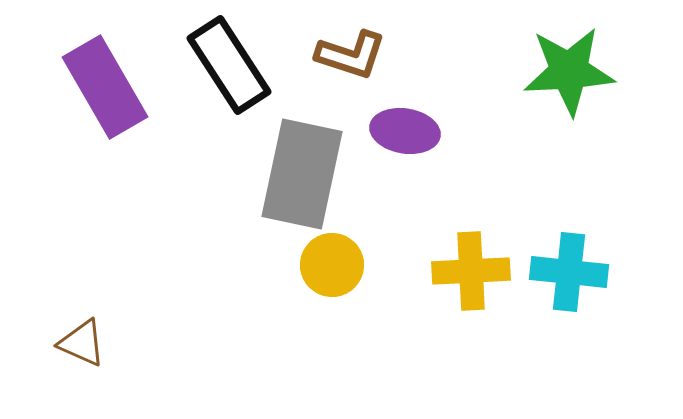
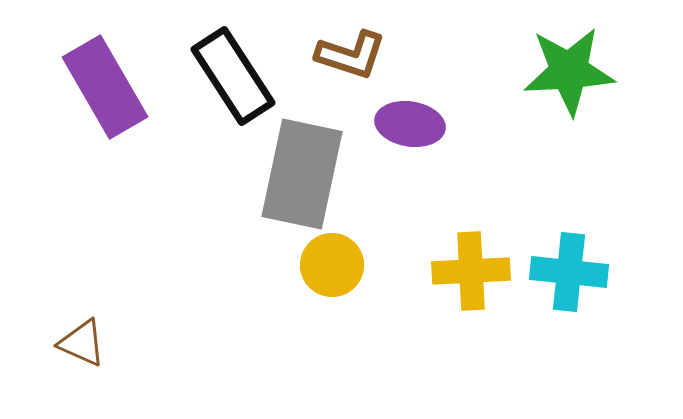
black rectangle: moved 4 px right, 11 px down
purple ellipse: moved 5 px right, 7 px up
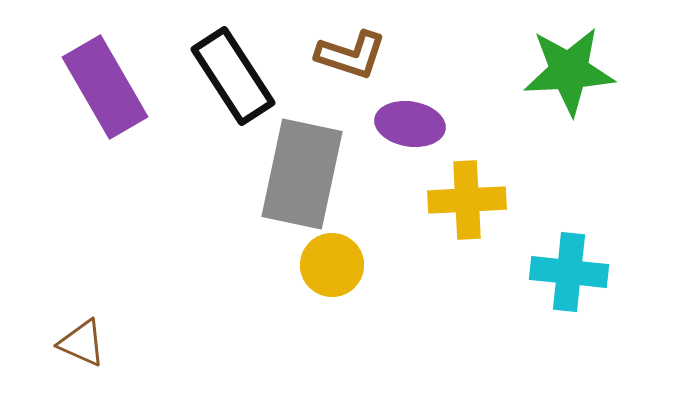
yellow cross: moved 4 px left, 71 px up
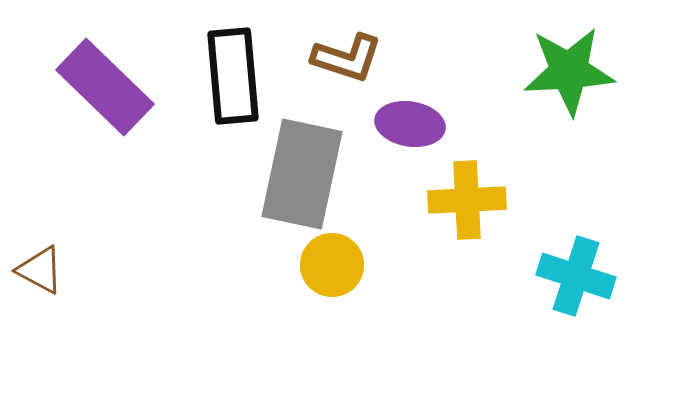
brown L-shape: moved 4 px left, 3 px down
black rectangle: rotated 28 degrees clockwise
purple rectangle: rotated 16 degrees counterclockwise
cyan cross: moved 7 px right, 4 px down; rotated 12 degrees clockwise
brown triangle: moved 42 px left, 73 px up; rotated 4 degrees clockwise
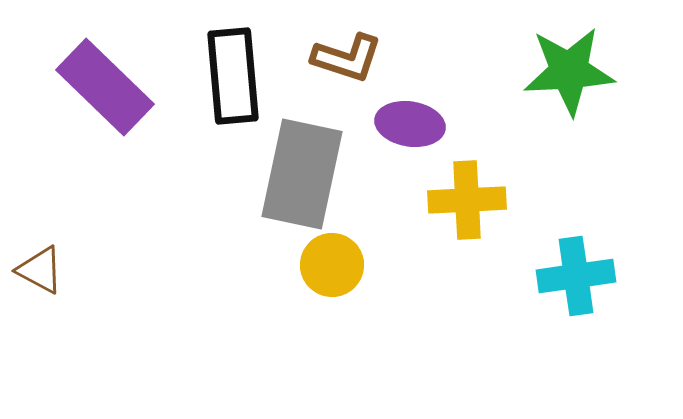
cyan cross: rotated 26 degrees counterclockwise
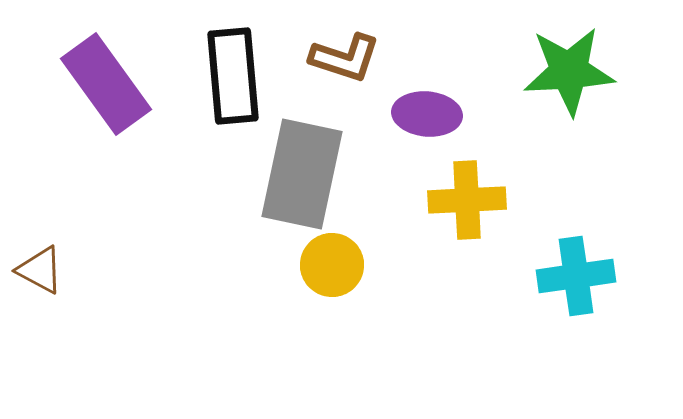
brown L-shape: moved 2 px left
purple rectangle: moved 1 px right, 3 px up; rotated 10 degrees clockwise
purple ellipse: moved 17 px right, 10 px up; rotated 4 degrees counterclockwise
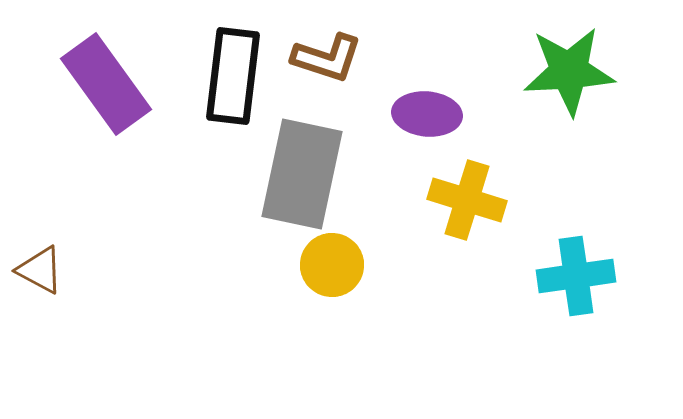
brown L-shape: moved 18 px left
black rectangle: rotated 12 degrees clockwise
yellow cross: rotated 20 degrees clockwise
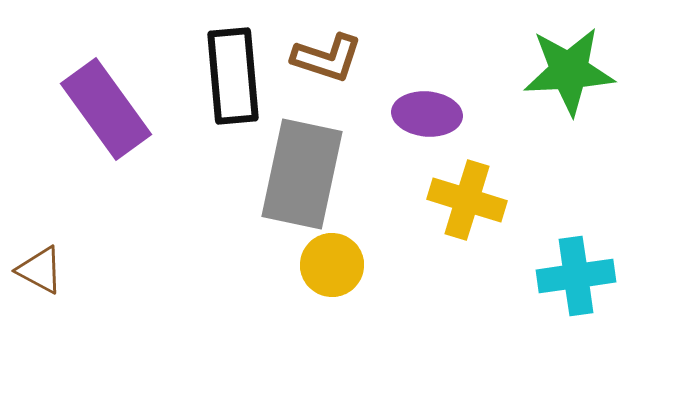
black rectangle: rotated 12 degrees counterclockwise
purple rectangle: moved 25 px down
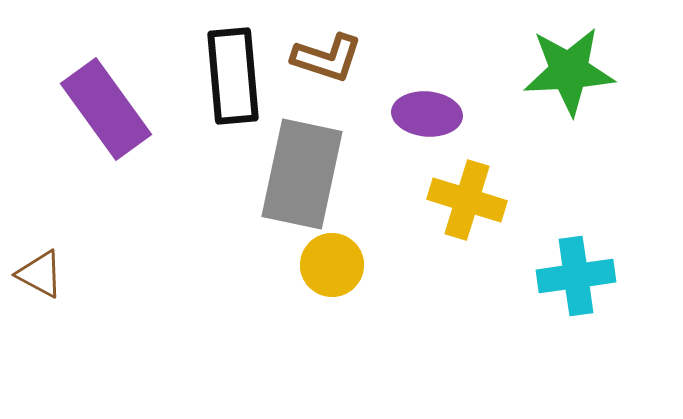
brown triangle: moved 4 px down
